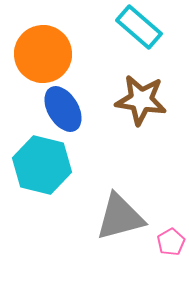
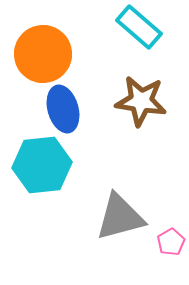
brown star: moved 1 px down
blue ellipse: rotated 15 degrees clockwise
cyan hexagon: rotated 20 degrees counterclockwise
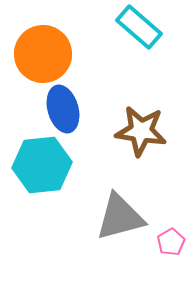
brown star: moved 30 px down
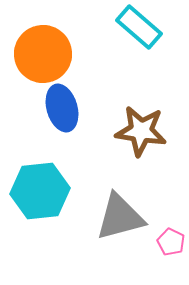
blue ellipse: moved 1 px left, 1 px up
cyan hexagon: moved 2 px left, 26 px down
pink pentagon: rotated 16 degrees counterclockwise
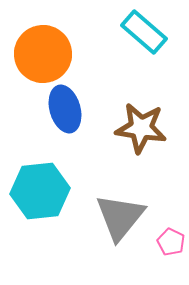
cyan rectangle: moved 5 px right, 5 px down
blue ellipse: moved 3 px right, 1 px down
brown star: moved 3 px up
gray triangle: rotated 36 degrees counterclockwise
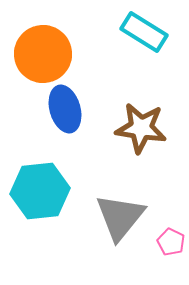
cyan rectangle: rotated 9 degrees counterclockwise
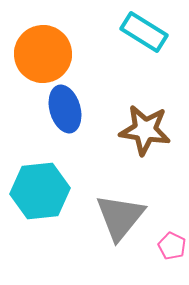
brown star: moved 4 px right, 2 px down
pink pentagon: moved 1 px right, 4 px down
